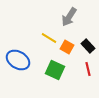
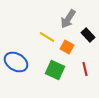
gray arrow: moved 1 px left, 2 px down
yellow line: moved 2 px left, 1 px up
black rectangle: moved 11 px up
blue ellipse: moved 2 px left, 2 px down
red line: moved 3 px left
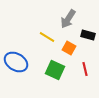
black rectangle: rotated 32 degrees counterclockwise
orange square: moved 2 px right, 1 px down
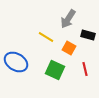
yellow line: moved 1 px left
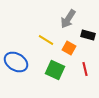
yellow line: moved 3 px down
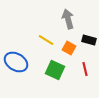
gray arrow: rotated 132 degrees clockwise
black rectangle: moved 1 px right, 5 px down
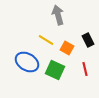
gray arrow: moved 10 px left, 4 px up
black rectangle: moved 1 px left; rotated 48 degrees clockwise
orange square: moved 2 px left
blue ellipse: moved 11 px right
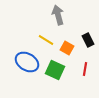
red line: rotated 24 degrees clockwise
